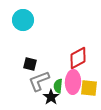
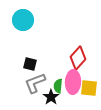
red diamond: rotated 20 degrees counterclockwise
gray L-shape: moved 4 px left, 2 px down
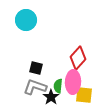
cyan circle: moved 3 px right
black square: moved 6 px right, 4 px down
gray L-shape: moved 4 px down; rotated 40 degrees clockwise
yellow square: moved 5 px left, 7 px down
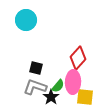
green semicircle: rotated 144 degrees counterclockwise
yellow square: moved 1 px right, 2 px down
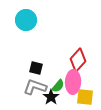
red diamond: moved 2 px down
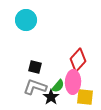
black square: moved 1 px left, 1 px up
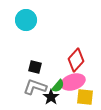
red diamond: moved 2 px left
pink ellipse: rotated 70 degrees clockwise
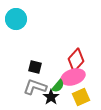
cyan circle: moved 10 px left, 1 px up
pink ellipse: moved 5 px up
yellow square: moved 4 px left; rotated 30 degrees counterclockwise
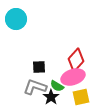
black square: moved 4 px right; rotated 16 degrees counterclockwise
green semicircle: moved 1 px left; rotated 80 degrees clockwise
yellow square: rotated 12 degrees clockwise
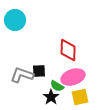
cyan circle: moved 1 px left, 1 px down
red diamond: moved 8 px left, 10 px up; rotated 40 degrees counterclockwise
black square: moved 4 px down
gray L-shape: moved 13 px left, 12 px up
yellow square: moved 1 px left
